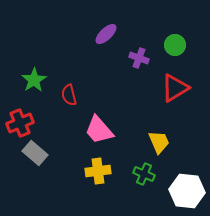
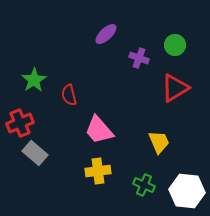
green cross: moved 11 px down
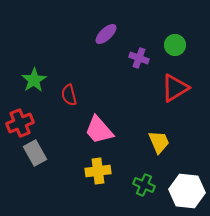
gray rectangle: rotated 20 degrees clockwise
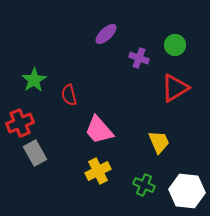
yellow cross: rotated 20 degrees counterclockwise
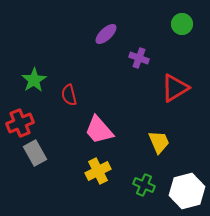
green circle: moved 7 px right, 21 px up
white hexagon: rotated 20 degrees counterclockwise
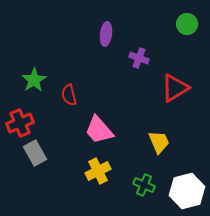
green circle: moved 5 px right
purple ellipse: rotated 40 degrees counterclockwise
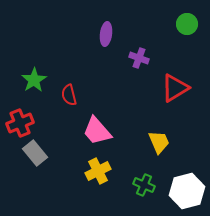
pink trapezoid: moved 2 px left, 1 px down
gray rectangle: rotated 10 degrees counterclockwise
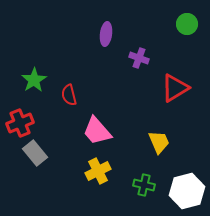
green cross: rotated 10 degrees counterclockwise
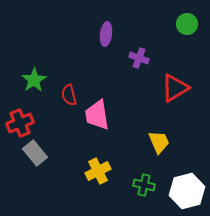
pink trapezoid: moved 16 px up; rotated 32 degrees clockwise
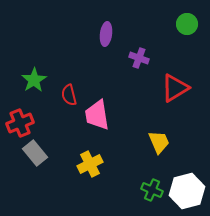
yellow cross: moved 8 px left, 7 px up
green cross: moved 8 px right, 5 px down; rotated 10 degrees clockwise
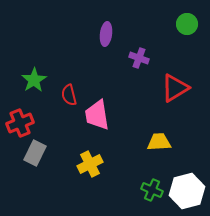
yellow trapezoid: rotated 70 degrees counterclockwise
gray rectangle: rotated 65 degrees clockwise
